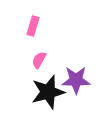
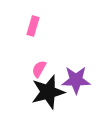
pink semicircle: moved 9 px down
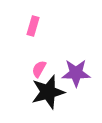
purple star: moved 7 px up
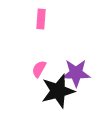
pink rectangle: moved 8 px right, 7 px up; rotated 12 degrees counterclockwise
black star: moved 10 px right, 1 px up
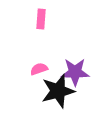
pink semicircle: rotated 42 degrees clockwise
purple star: moved 1 px left, 1 px up
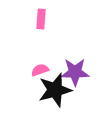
pink semicircle: moved 1 px right, 1 px down
black star: moved 3 px left, 1 px up
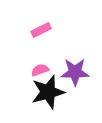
pink rectangle: moved 11 px down; rotated 60 degrees clockwise
black star: moved 7 px left, 2 px down
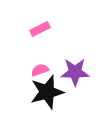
pink rectangle: moved 1 px left, 1 px up
black star: moved 1 px left
